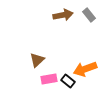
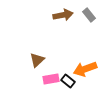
pink rectangle: moved 2 px right
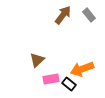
brown arrow: rotated 42 degrees counterclockwise
orange arrow: moved 3 px left
black rectangle: moved 1 px right, 3 px down
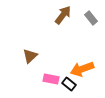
gray rectangle: moved 2 px right, 3 px down
brown triangle: moved 7 px left, 4 px up
pink rectangle: rotated 21 degrees clockwise
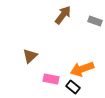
gray rectangle: moved 4 px right, 3 px down; rotated 32 degrees counterclockwise
black rectangle: moved 4 px right, 3 px down
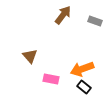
brown triangle: rotated 28 degrees counterclockwise
black rectangle: moved 11 px right
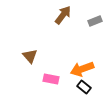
gray rectangle: rotated 40 degrees counterclockwise
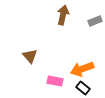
brown arrow: rotated 24 degrees counterclockwise
pink rectangle: moved 4 px right, 2 px down
black rectangle: moved 1 px left, 1 px down
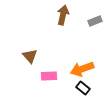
pink rectangle: moved 6 px left, 5 px up; rotated 14 degrees counterclockwise
